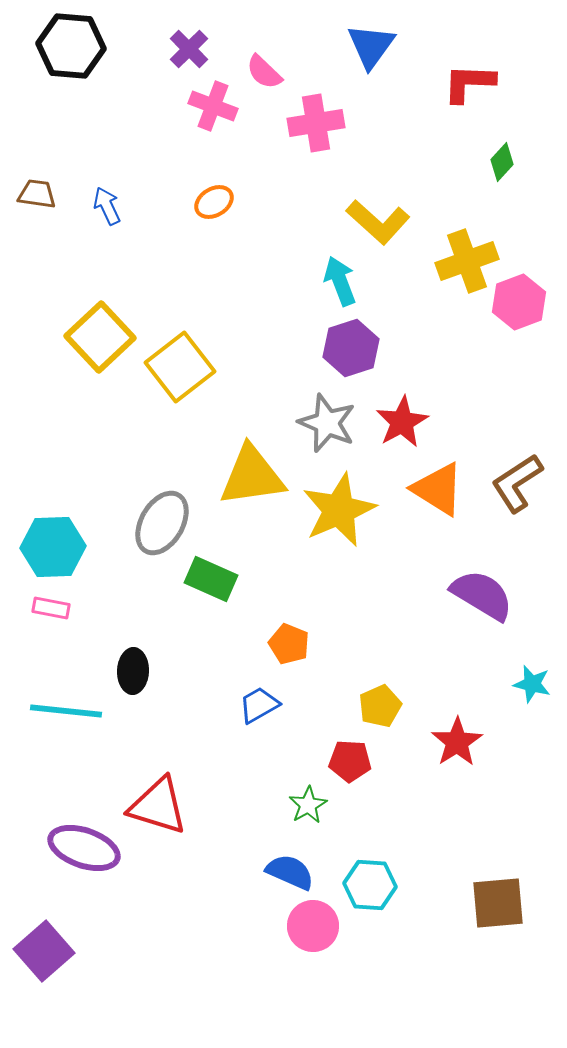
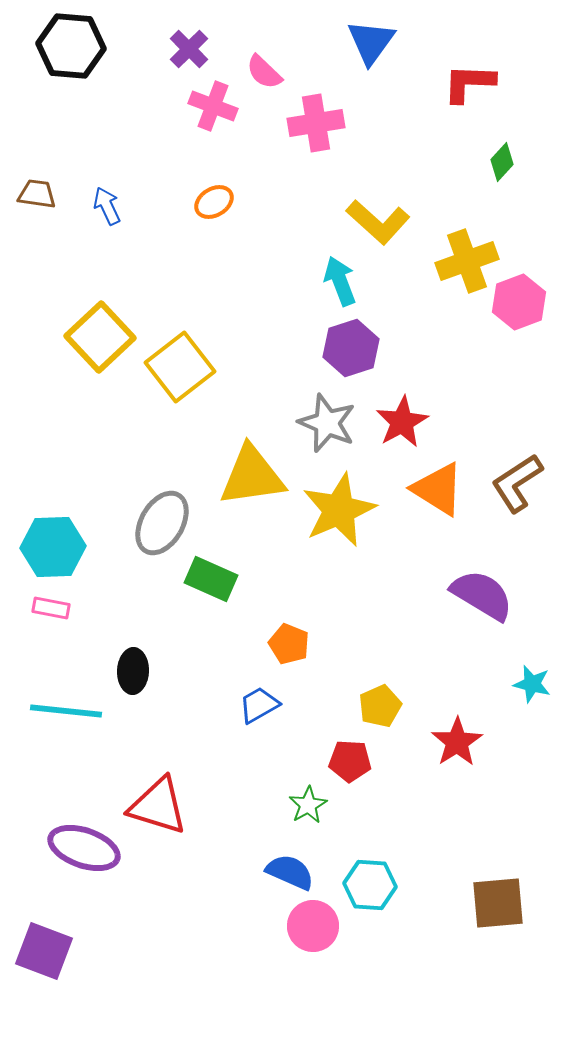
blue triangle at (371, 46): moved 4 px up
purple square at (44, 951): rotated 28 degrees counterclockwise
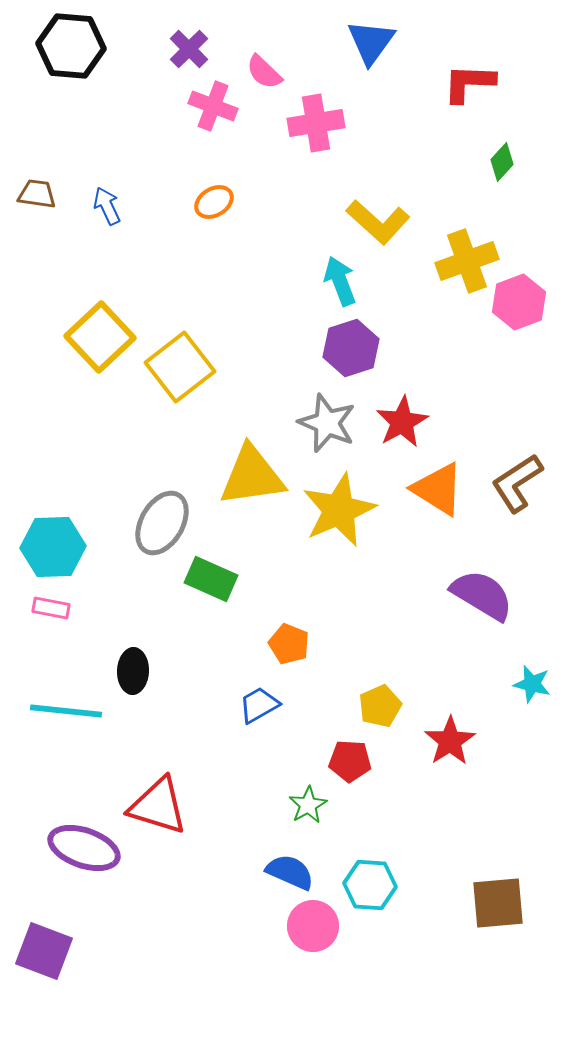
red star at (457, 742): moved 7 px left, 1 px up
